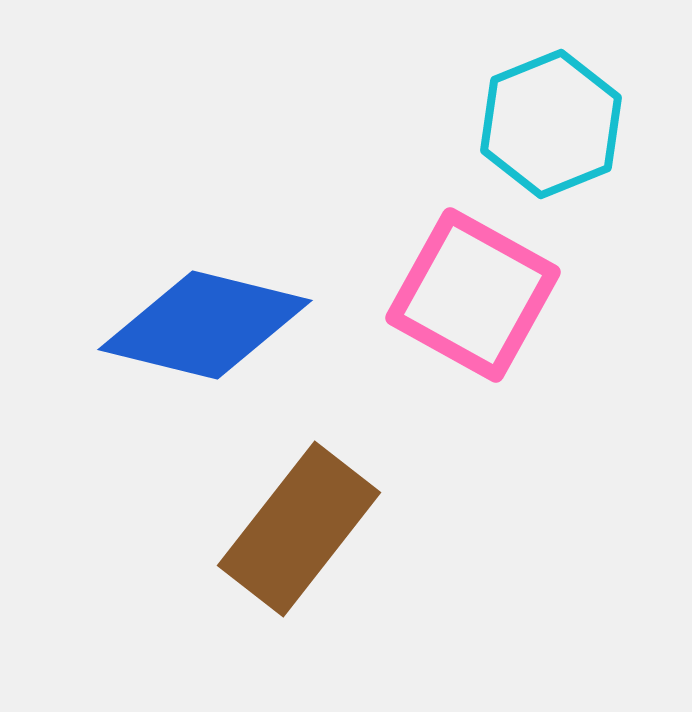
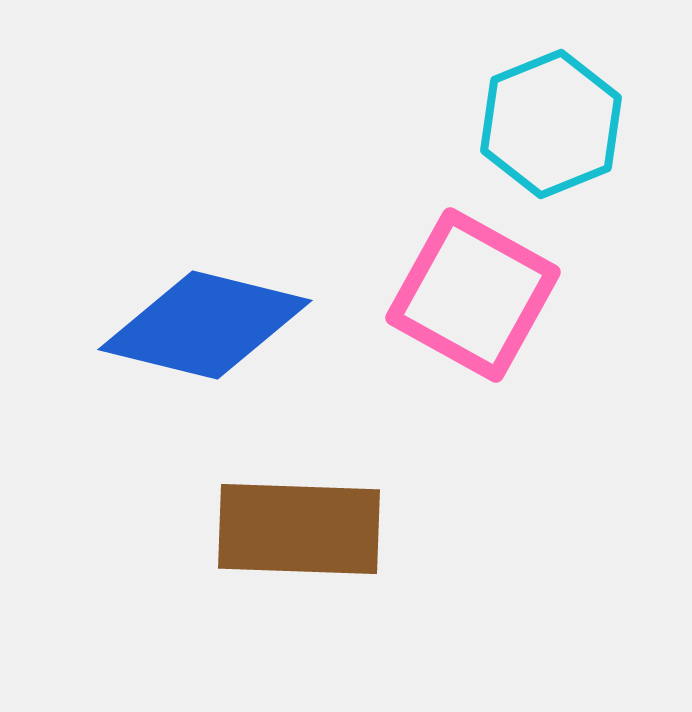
brown rectangle: rotated 54 degrees clockwise
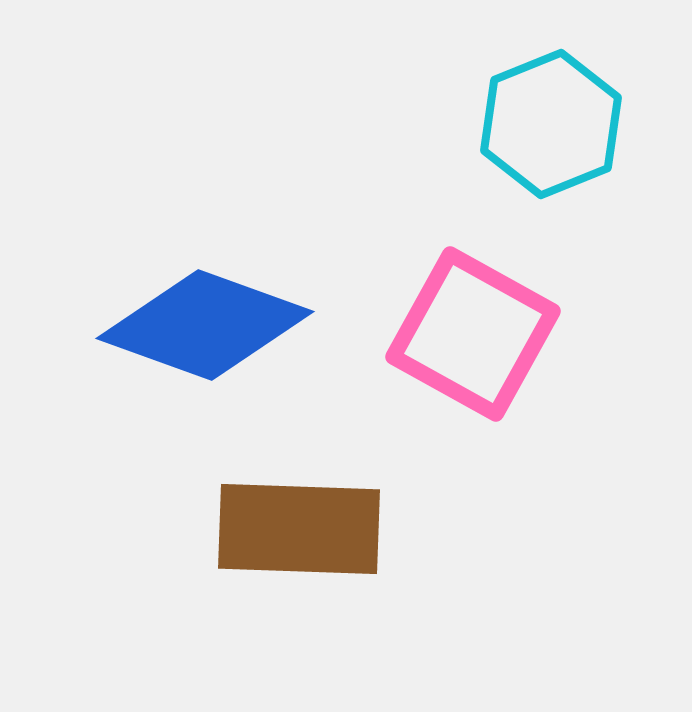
pink square: moved 39 px down
blue diamond: rotated 6 degrees clockwise
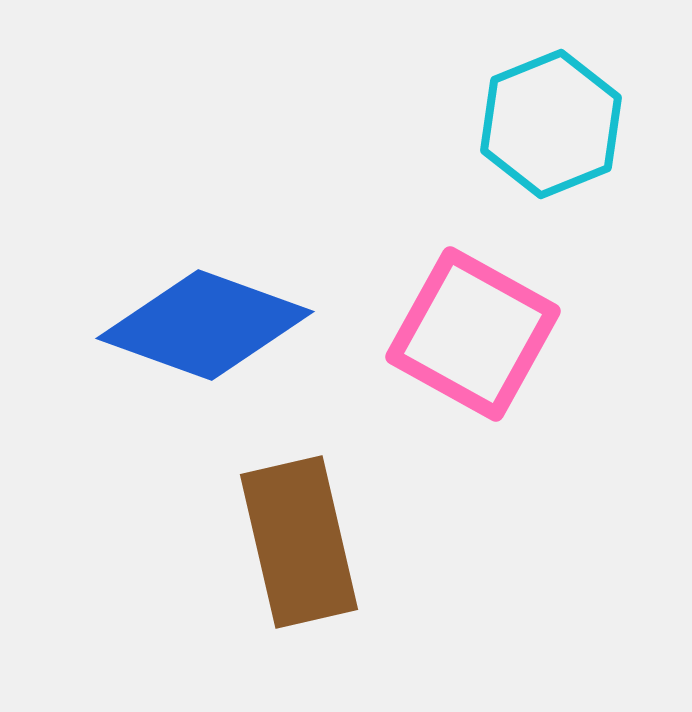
brown rectangle: moved 13 px down; rotated 75 degrees clockwise
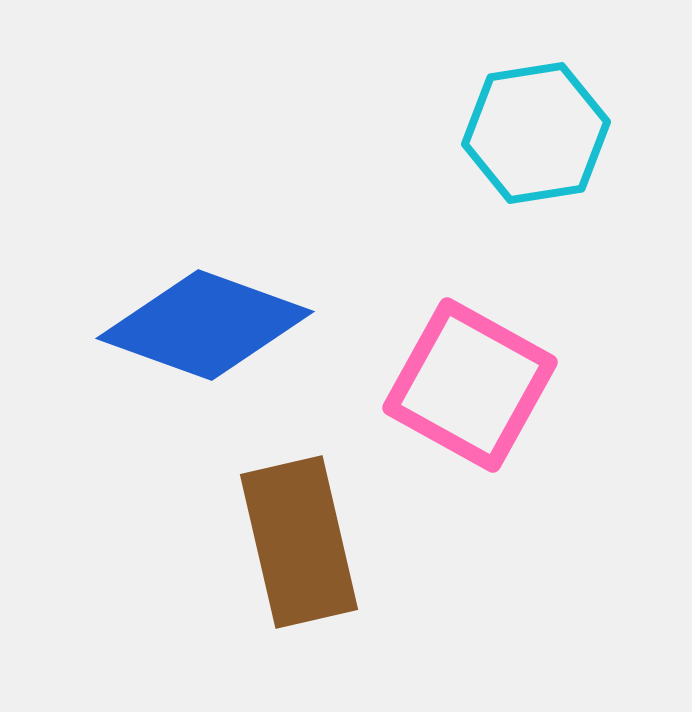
cyan hexagon: moved 15 px left, 9 px down; rotated 13 degrees clockwise
pink square: moved 3 px left, 51 px down
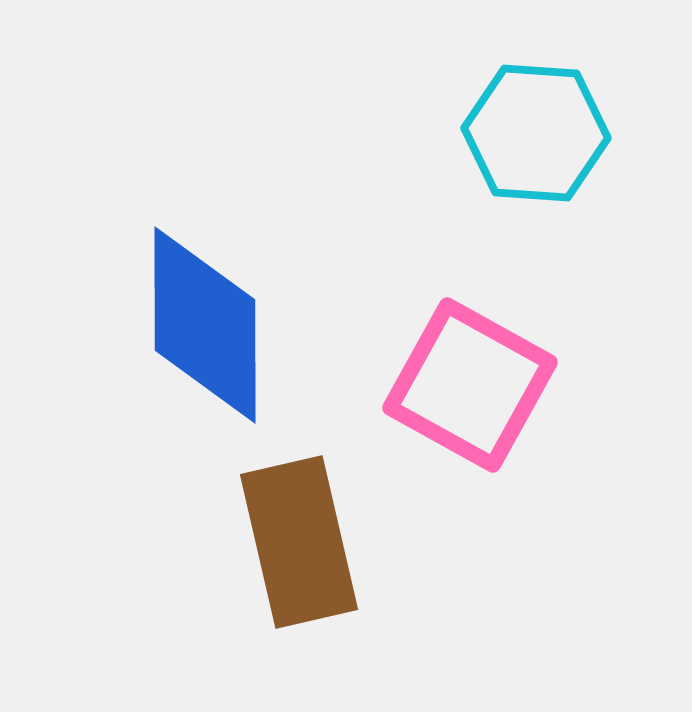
cyan hexagon: rotated 13 degrees clockwise
blue diamond: rotated 70 degrees clockwise
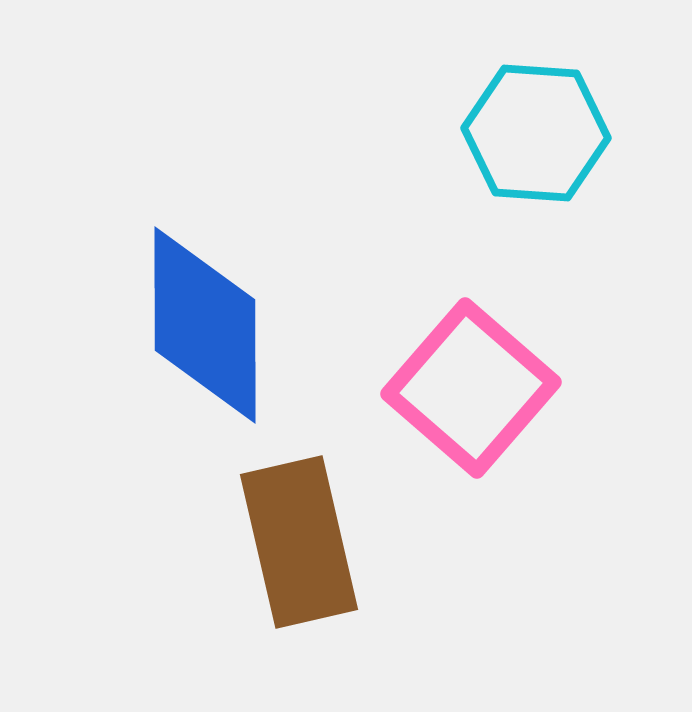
pink square: moved 1 px right, 3 px down; rotated 12 degrees clockwise
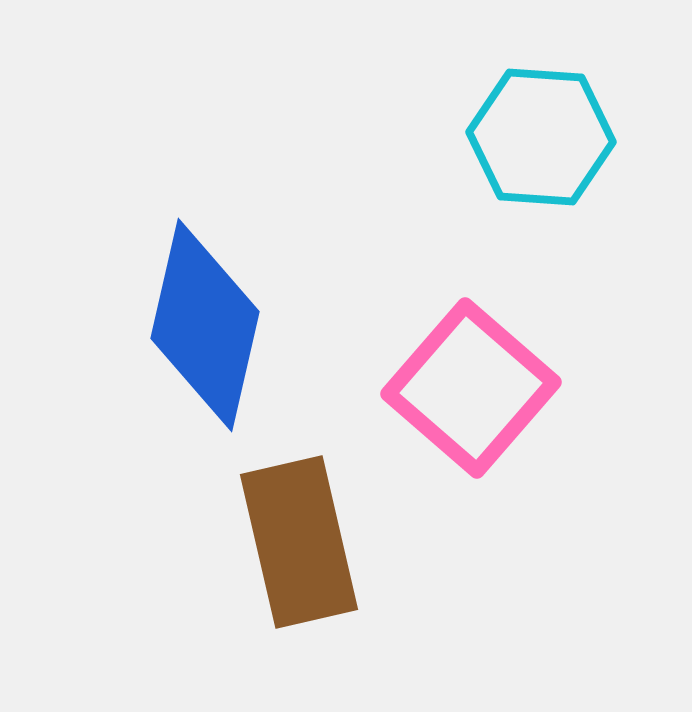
cyan hexagon: moved 5 px right, 4 px down
blue diamond: rotated 13 degrees clockwise
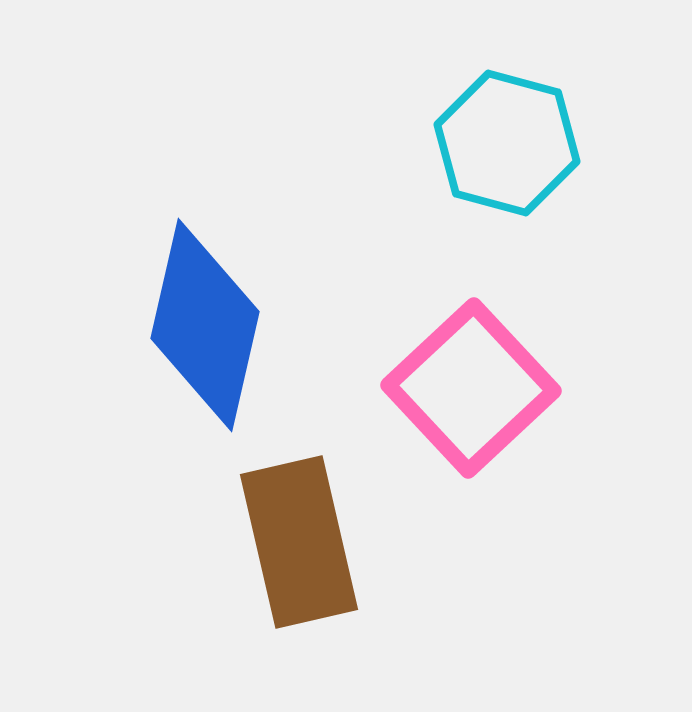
cyan hexagon: moved 34 px left, 6 px down; rotated 11 degrees clockwise
pink square: rotated 6 degrees clockwise
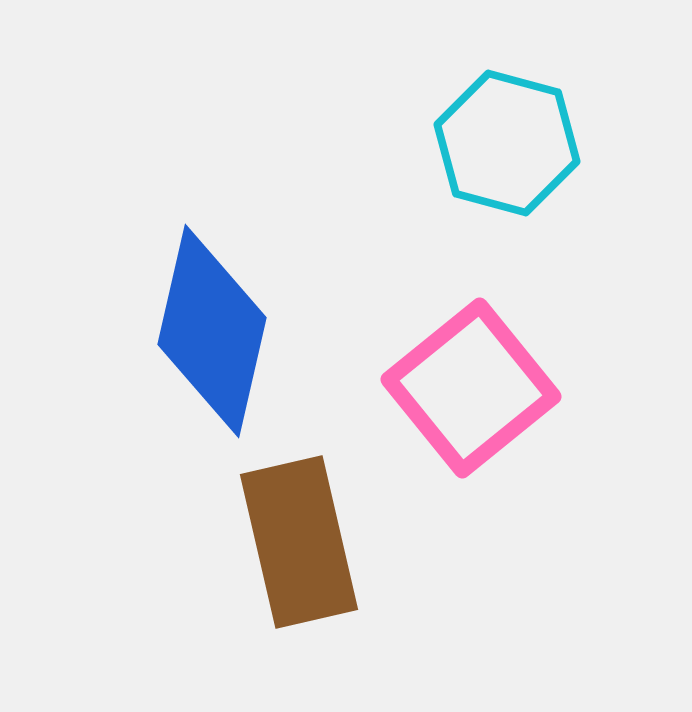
blue diamond: moved 7 px right, 6 px down
pink square: rotated 4 degrees clockwise
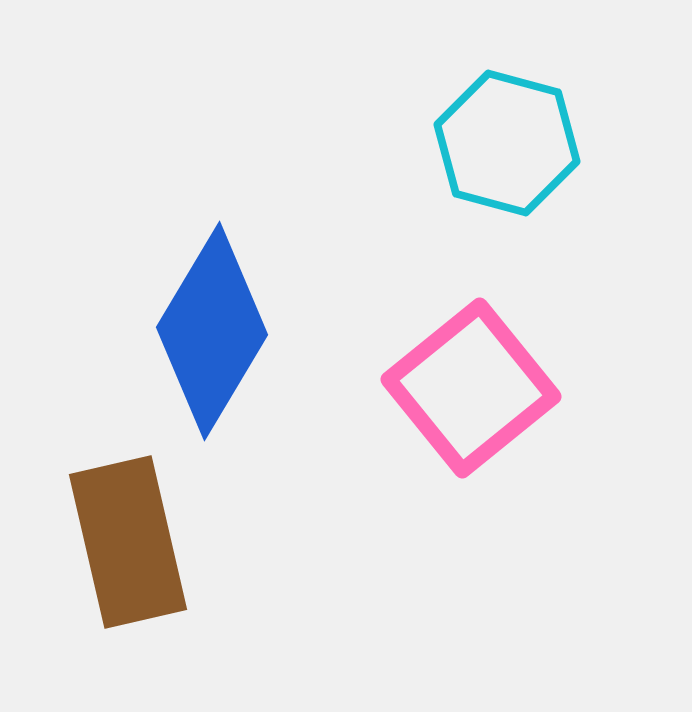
blue diamond: rotated 18 degrees clockwise
brown rectangle: moved 171 px left
